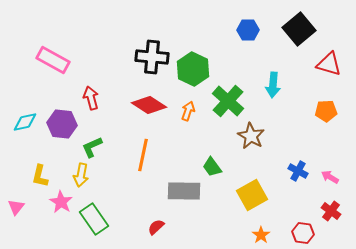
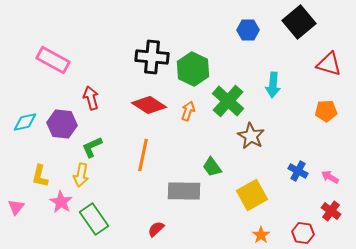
black square: moved 7 px up
red semicircle: moved 2 px down
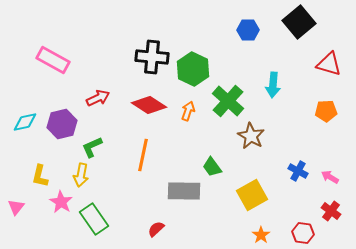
red arrow: moved 7 px right; rotated 80 degrees clockwise
purple hexagon: rotated 20 degrees counterclockwise
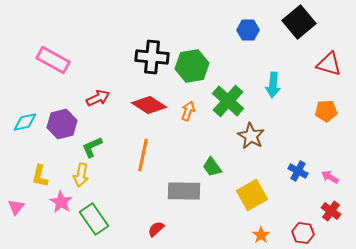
green hexagon: moved 1 px left, 3 px up; rotated 24 degrees clockwise
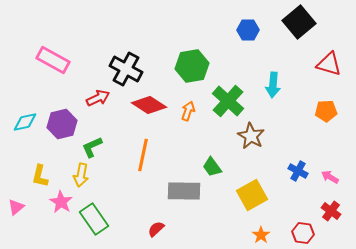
black cross: moved 26 px left, 12 px down; rotated 24 degrees clockwise
pink triangle: rotated 12 degrees clockwise
